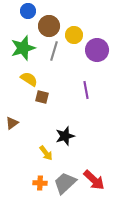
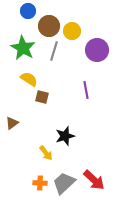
yellow circle: moved 2 px left, 4 px up
green star: rotated 25 degrees counterclockwise
gray trapezoid: moved 1 px left
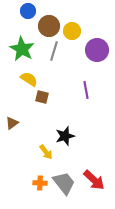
green star: moved 1 px left, 1 px down
yellow arrow: moved 1 px up
gray trapezoid: rotated 95 degrees clockwise
